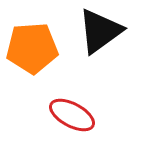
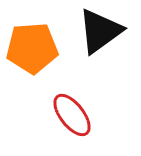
red ellipse: rotated 24 degrees clockwise
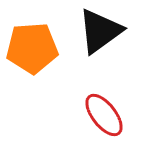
red ellipse: moved 32 px right
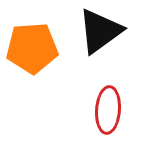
red ellipse: moved 4 px right, 5 px up; rotated 42 degrees clockwise
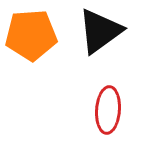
orange pentagon: moved 1 px left, 13 px up
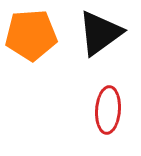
black triangle: moved 2 px down
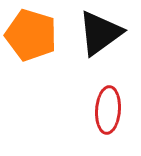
orange pentagon: rotated 21 degrees clockwise
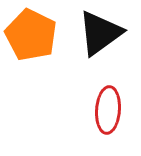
orange pentagon: rotated 9 degrees clockwise
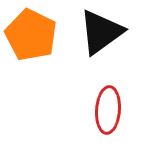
black triangle: moved 1 px right, 1 px up
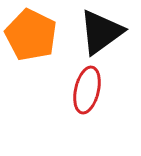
red ellipse: moved 21 px left, 20 px up; rotated 9 degrees clockwise
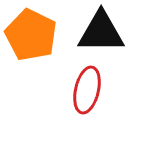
black triangle: rotated 36 degrees clockwise
